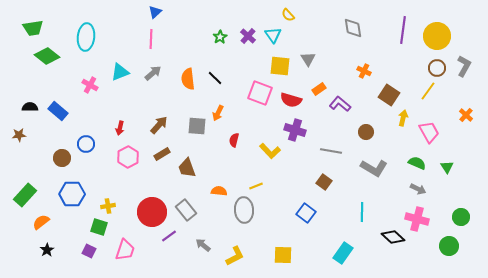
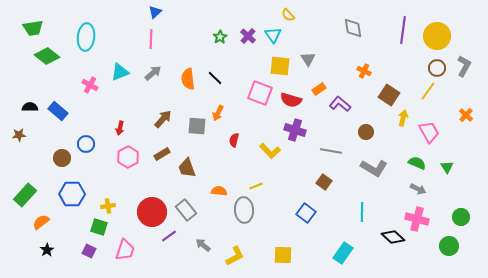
brown arrow at (159, 125): moved 4 px right, 6 px up
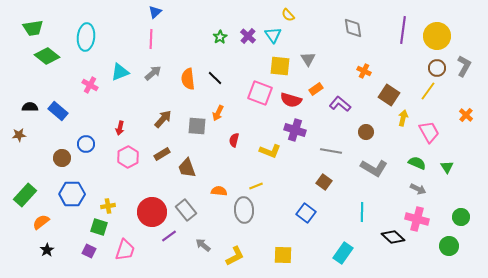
orange rectangle at (319, 89): moved 3 px left
yellow L-shape at (270, 151): rotated 25 degrees counterclockwise
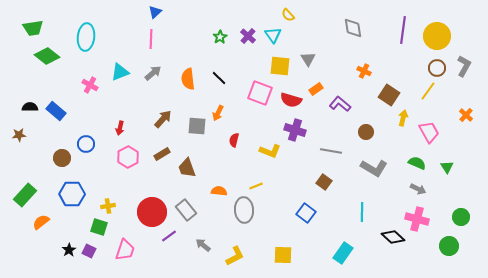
black line at (215, 78): moved 4 px right
blue rectangle at (58, 111): moved 2 px left
black star at (47, 250): moved 22 px right
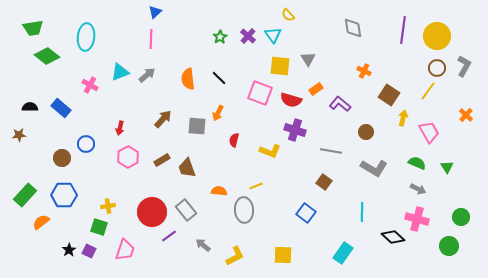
gray arrow at (153, 73): moved 6 px left, 2 px down
blue rectangle at (56, 111): moved 5 px right, 3 px up
brown rectangle at (162, 154): moved 6 px down
blue hexagon at (72, 194): moved 8 px left, 1 px down
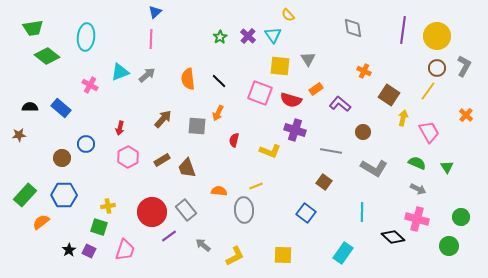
black line at (219, 78): moved 3 px down
brown circle at (366, 132): moved 3 px left
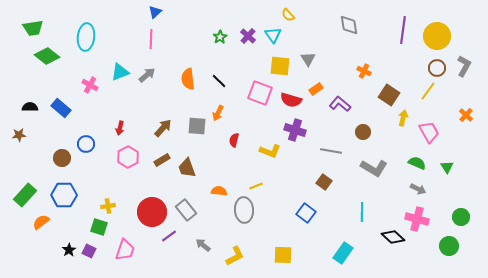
gray diamond at (353, 28): moved 4 px left, 3 px up
brown arrow at (163, 119): moved 9 px down
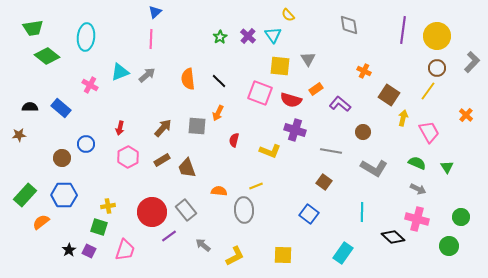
gray L-shape at (464, 66): moved 8 px right, 4 px up; rotated 15 degrees clockwise
blue square at (306, 213): moved 3 px right, 1 px down
